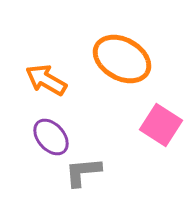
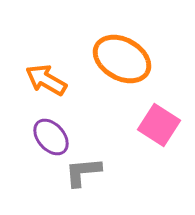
pink square: moved 2 px left
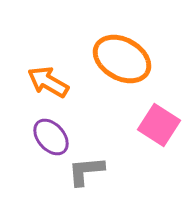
orange arrow: moved 2 px right, 2 px down
gray L-shape: moved 3 px right, 1 px up
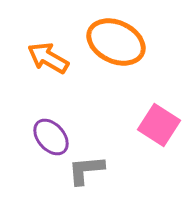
orange ellipse: moved 6 px left, 17 px up; rotated 4 degrees counterclockwise
orange arrow: moved 24 px up
gray L-shape: moved 1 px up
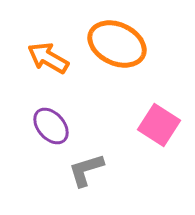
orange ellipse: moved 1 px right, 2 px down
purple ellipse: moved 11 px up
gray L-shape: rotated 12 degrees counterclockwise
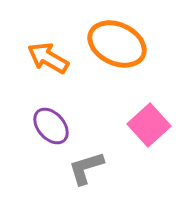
pink square: moved 10 px left; rotated 15 degrees clockwise
gray L-shape: moved 2 px up
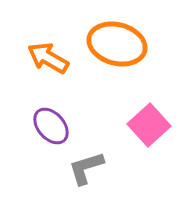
orange ellipse: rotated 10 degrees counterclockwise
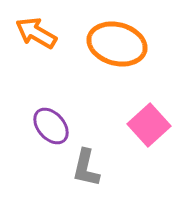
orange arrow: moved 12 px left, 25 px up
gray L-shape: rotated 60 degrees counterclockwise
